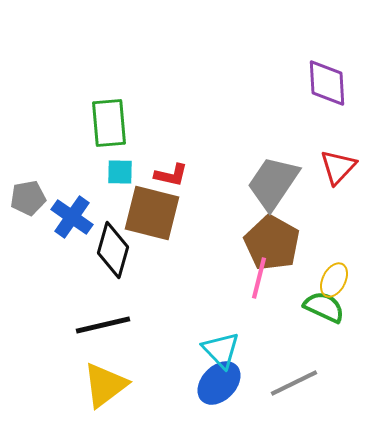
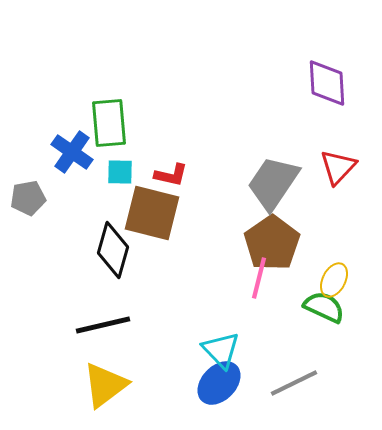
blue cross: moved 65 px up
brown pentagon: rotated 8 degrees clockwise
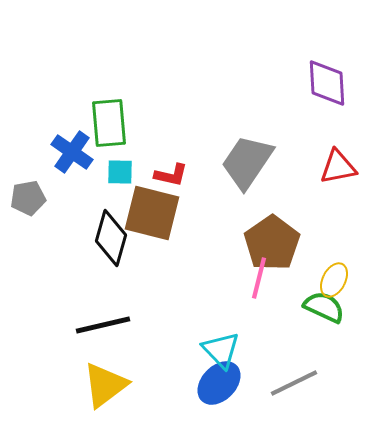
red triangle: rotated 36 degrees clockwise
gray trapezoid: moved 26 px left, 21 px up
black diamond: moved 2 px left, 12 px up
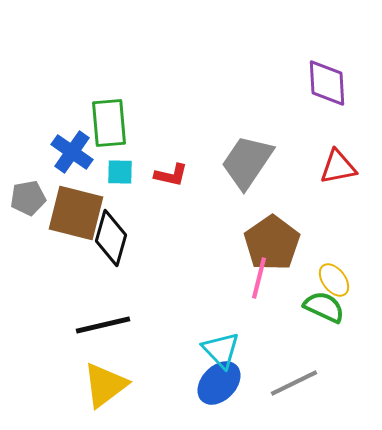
brown square: moved 76 px left
yellow ellipse: rotated 64 degrees counterclockwise
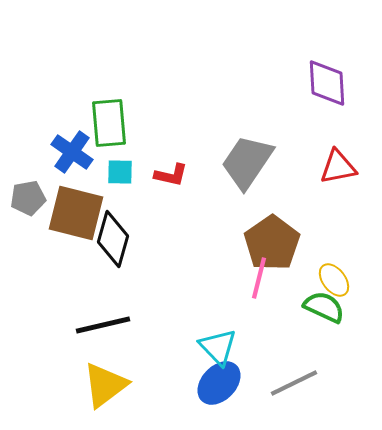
black diamond: moved 2 px right, 1 px down
cyan triangle: moved 3 px left, 3 px up
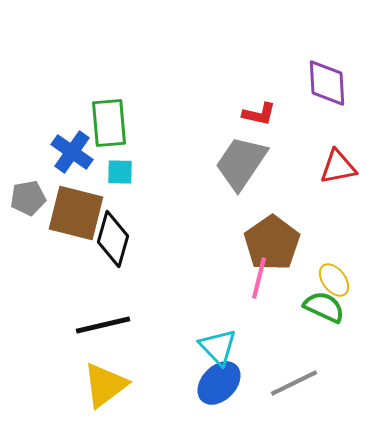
gray trapezoid: moved 6 px left, 1 px down
red L-shape: moved 88 px right, 61 px up
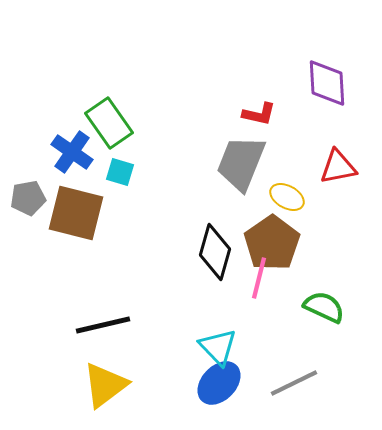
green rectangle: rotated 30 degrees counterclockwise
gray trapezoid: rotated 12 degrees counterclockwise
cyan square: rotated 16 degrees clockwise
black diamond: moved 102 px right, 13 px down
yellow ellipse: moved 47 px left, 83 px up; rotated 24 degrees counterclockwise
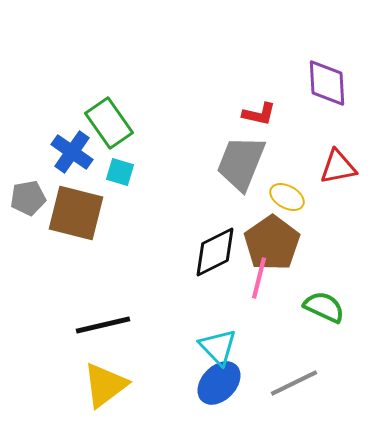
black diamond: rotated 48 degrees clockwise
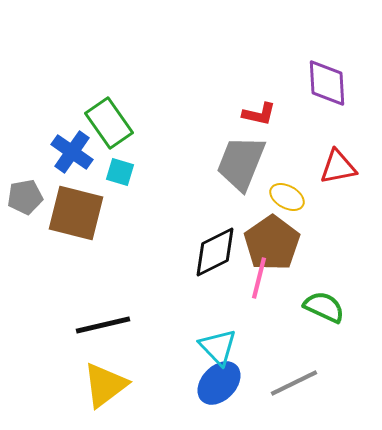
gray pentagon: moved 3 px left, 1 px up
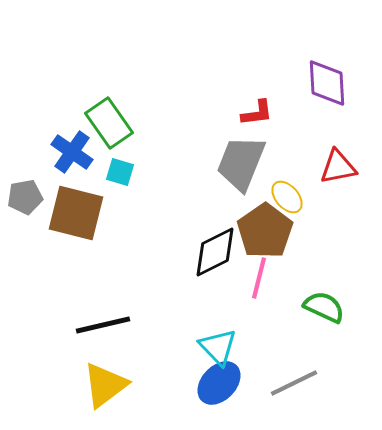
red L-shape: moved 2 px left, 1 px up; rotated 20 degrees counterclockwise
yellow ellipse: rotated 20 degrees clockwise
brown pentagon: moved 7 px left, 12 px up
